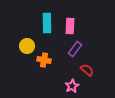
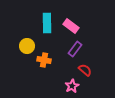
pink rectangle: moved 1 px right; rotated 56 degrees counterclockwise
red semicircle: moved 2 px left
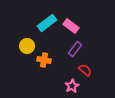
cyan rectangle: rotated 54 degrees clockwise
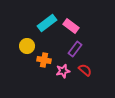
pink star: moved 9 px left, 15 px up; rotated 16 degrees clockwise
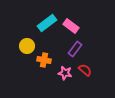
pink star: moved 2 px right, 2 px down; rotated 24 degrees clockwise
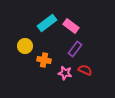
yellow circle: moved 2 px left
red semicircle: rotated 16 degrees counterclockwise
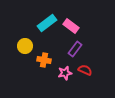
pink star: rotated 24 degrees counterclockwise
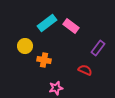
purple rectangle: moved 23 px right, 1 px up
pink star: moved 9 px left, 15 px down
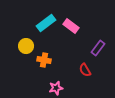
cyan rectangle: moved 1 px left
yellow circle: moved 1 px right
red semicircle: rotated 144 degrees counterclockwise
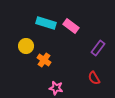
cyan rectangle: rotated 54 degrees clockwise
orange cross: rotated 24 degrees clockwise
red semicircle: moved 9 px right, 8 px down
pink star: rotated 24 degrees clockwise
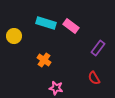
yellow circle: moved 12 px left, 10 px up
